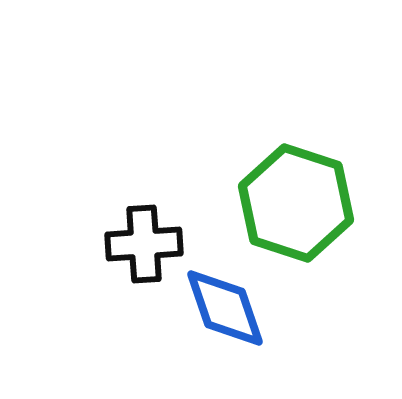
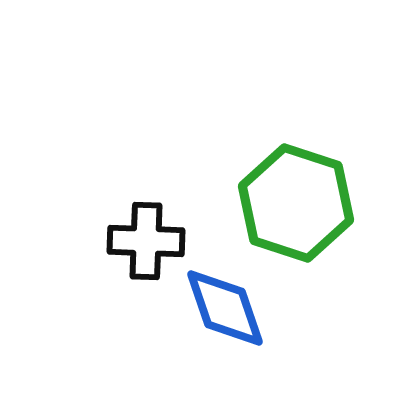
black cross: moved 2 px right, 3 px up; rotated 6 degrees clockwise
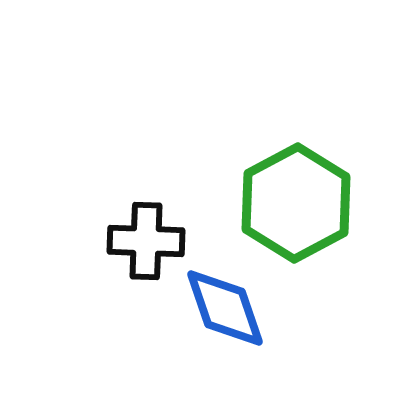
green hexagon: rotated 14 degrees clockwise
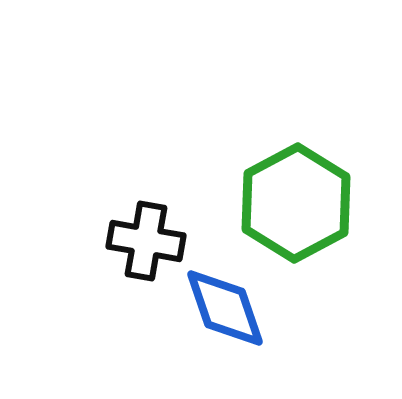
black cross: rotated 8 degrees clockwise
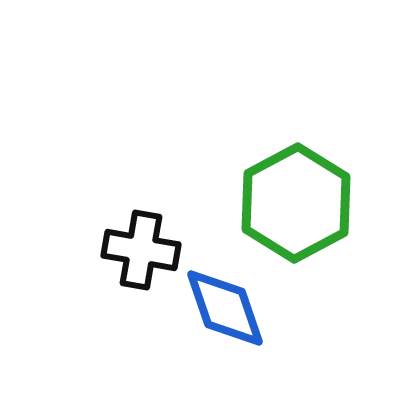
black cross: moved 5 px left, 9 px down
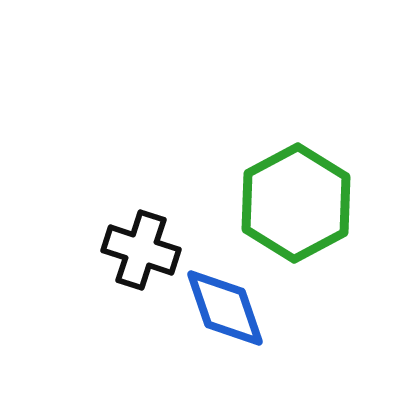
black cross: rotated 8 degrees clockwise
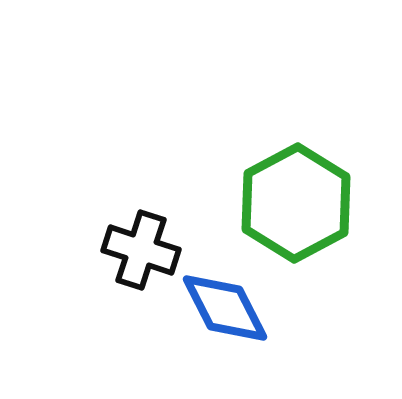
blue diamond: rotated 8 degrees counterclockwise
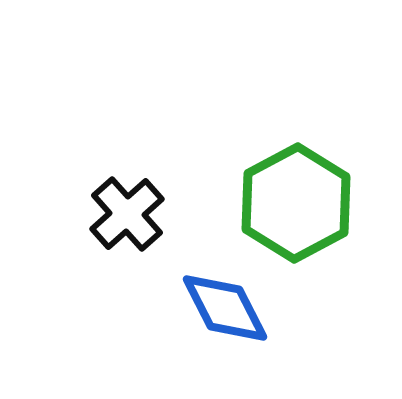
black cross: moved 14 px left, 36 px up; rotated 30 degrees clockwise
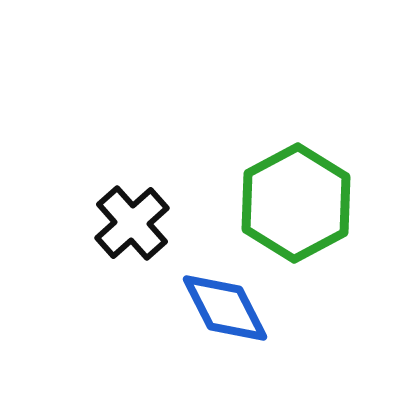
black cross: moved 5 px right, 9 px down
